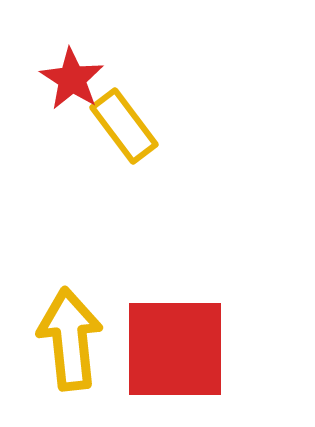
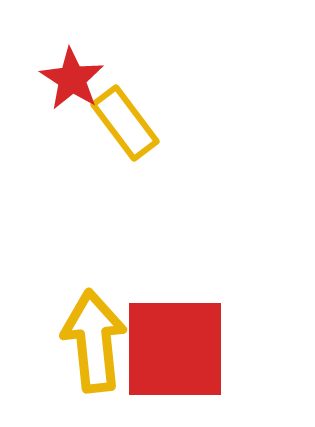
yellow rectangle: moved 1 px right, 3 px up
yellow arrow: moved 24 px right, 2 px down
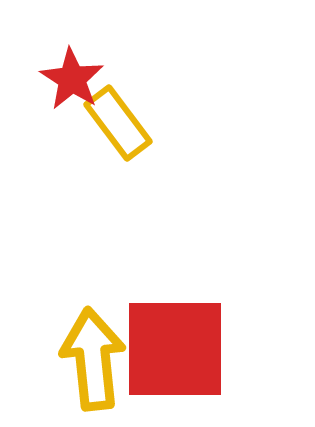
yellow rectangle: moved 7 px left
yellow arrow: moved 1 px left, 18 px down
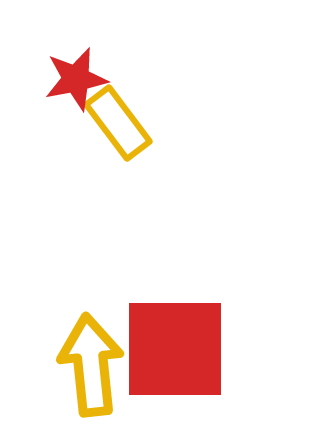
red star: moved 4 px right; rotated 28 degrees clockwise
yellow arrow: moved 2 px left, 6 px down
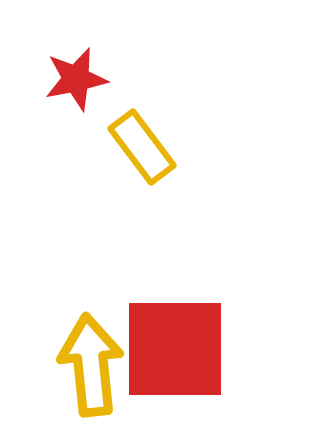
yellow rectangle: moved 24 px right, 24 px down
